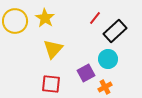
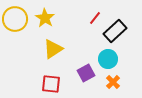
yellow circle: moved 2 px up
yellow triangle: rotated 15 degrees clockwise
orange cross: moved 8 px right, 5 px up; rotated 16 degrees counterclockwise
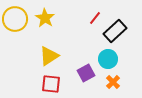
yellow triangle: moved 4 px left, 7 px down
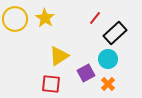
black rectangle: moved 2 px down
yellow triangle: moved 10 px right
orange cross: moved 5 px left, 2 px down
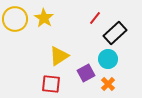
yellow star: moved 1 px left
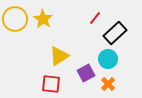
yellow star: moved 1 px left, 1 px down
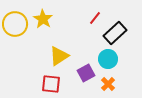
yellow circle: moved 5 px down
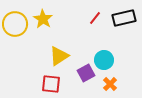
black rectangle: moved 9 px right, 15 px up; rotated 30 degrees clockwise
cyan circle: moved 4 px left, 1 px down
orange cross: moved 2 px right
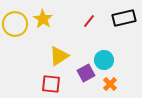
red line: moved 6 px left, 3 px down
